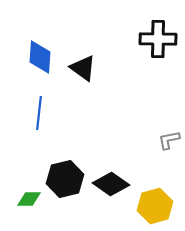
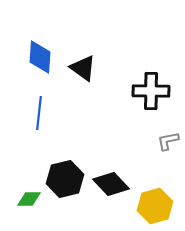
black cross: moved 7 px left, 52 px down
gray L-shape: moved 1 px left, 1 px down
black diamond: rotated 12 degrees clockwise
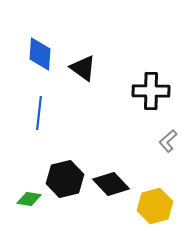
blue diamond: moved 3 px up
gray L-shape: rotated 30 degrees counterclockwise
green diamond: rotated 10 degrees clockwise
